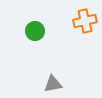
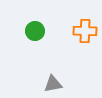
orange cross: moved 10 px down; rotated 15 degrees clockwise
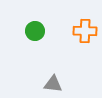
gray triangle: rotated 18 degrees clockwise
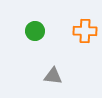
gray triangle: moved 8 px up
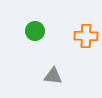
orange cross: moved 1 px right, 5 px down
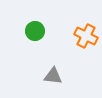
orange cross: rotated 25 degrees clockwise
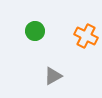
gray triangle: rotated 36 degrees counterclockwise
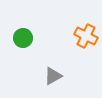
green circle: moved 12 px left, 7 px down
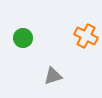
gray triangle: rotated 12 degrees clockwise
